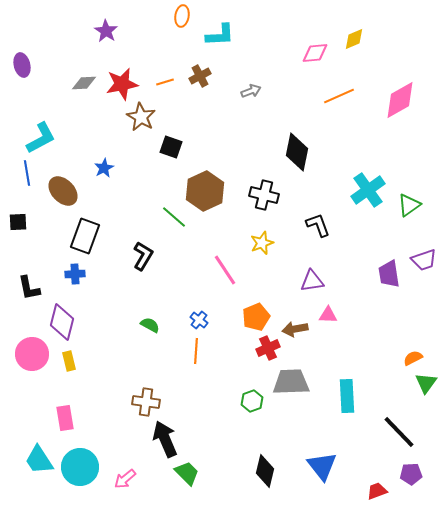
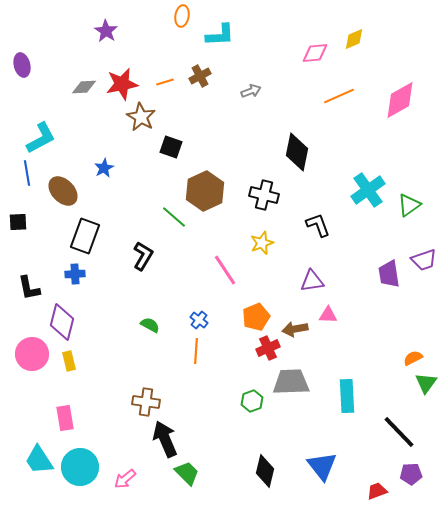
gray diamond at (84, 83): moved 4 px down
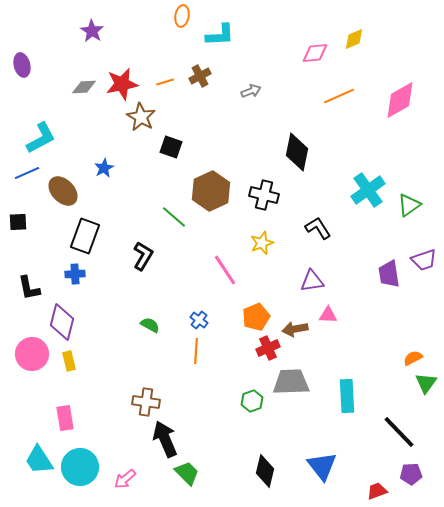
purple star at (106, 31): moved 14 px left
blue line at (27, 173): rotated 75 degrees clockwise
brown hexagon at (205, 191): moved 6 px right
black L-shape at (318, 225): moved 3 px down; rotated 12 degrees counterclockwise
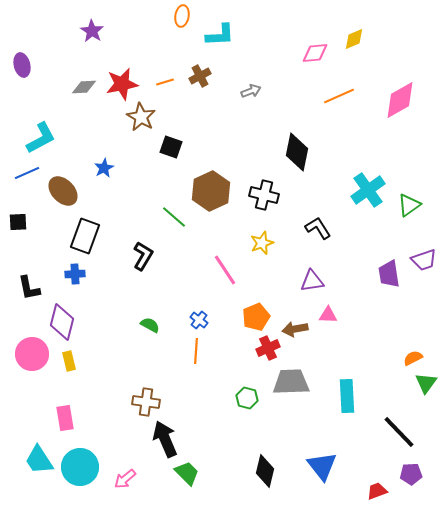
green hexagon at (252, 401): moved 5 px left, 3 px up; rotated 25 degrees counterclockwise
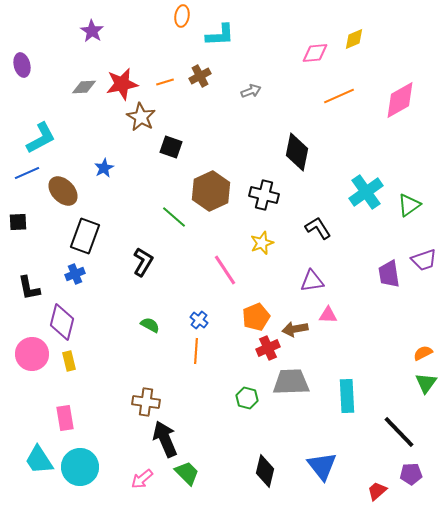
cyan cross at (368, 190): moved 2 px left, 2 px down
black L-shape at (143, 256): moved 6 px down
blue cross at (75, 274): rotated 18 degrees counterclockwise
orange semicircle at (413, 358): moved 10 px right, 5 px up
pink arrow at (125, 479): moved 17 px right
red trapezoid at (377, 491): rotated 20 degrees counterclockwise
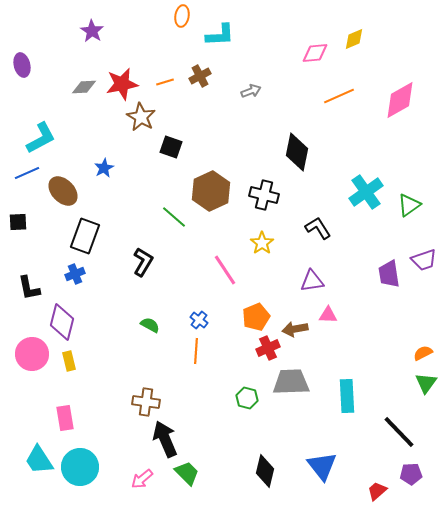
yellow star at (262, 243): rotated 15 degrees counterclockwise
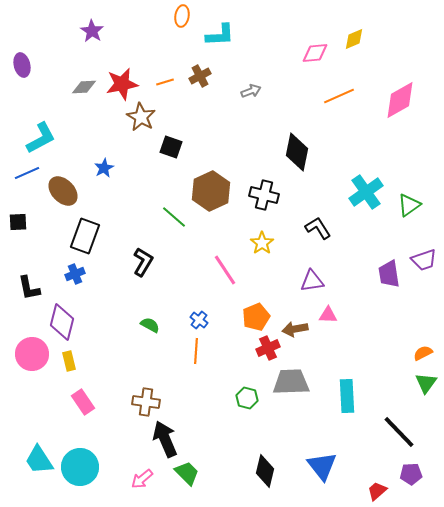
pink rectangle at (65, 418): moved 18 px right, 16 px up; rotated 25 degrees counterclockwise
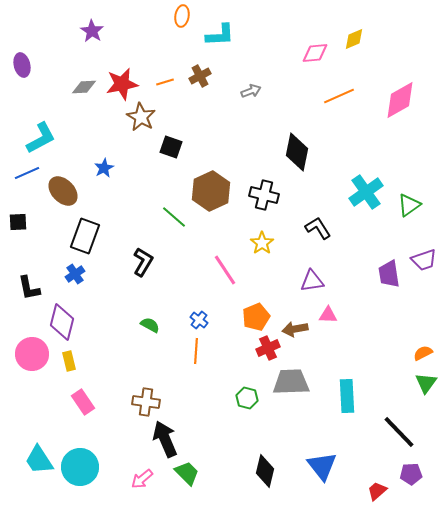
blue cross at (75, 274): rotated 12 degrees counterclockwise
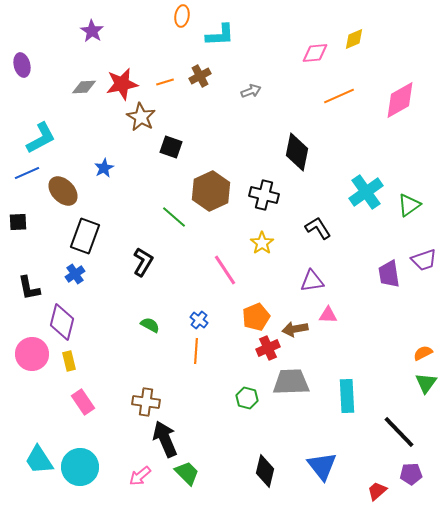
pink arrow at (142, 479): moved 2 px left, 3 px up
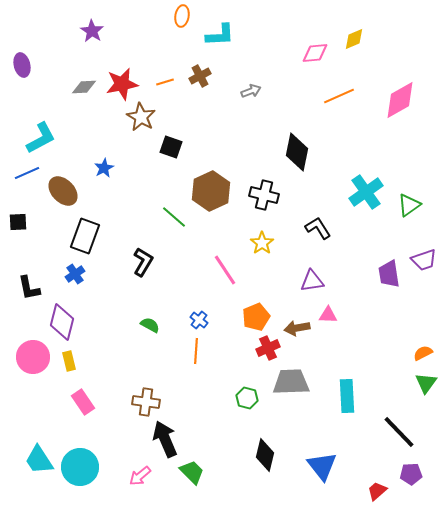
brown arrow at (295, 329): moved 2 px right, 1 px up
pink circle at (32, 354): moved 1 px right, 3 px down
black diamond at (265, 471): moved 16 px up
green trapezoid at (187, 473): moved 5 px right, 1 px up
